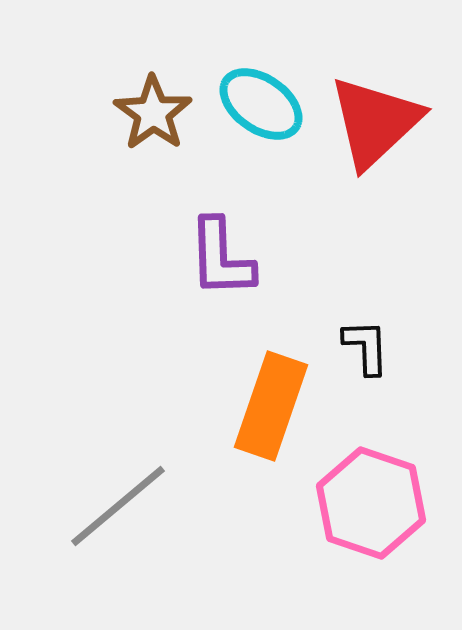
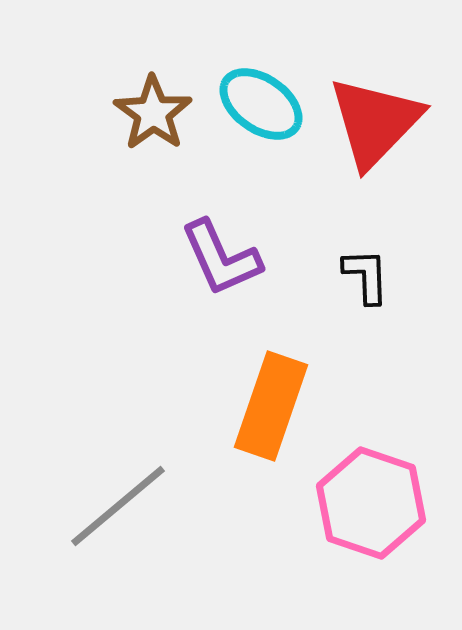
red triangle: rotated 3 degrees counterclockwise
purple L-shape: rotated 22 degrees counterclockwise
black L-shape: moved 71 px up
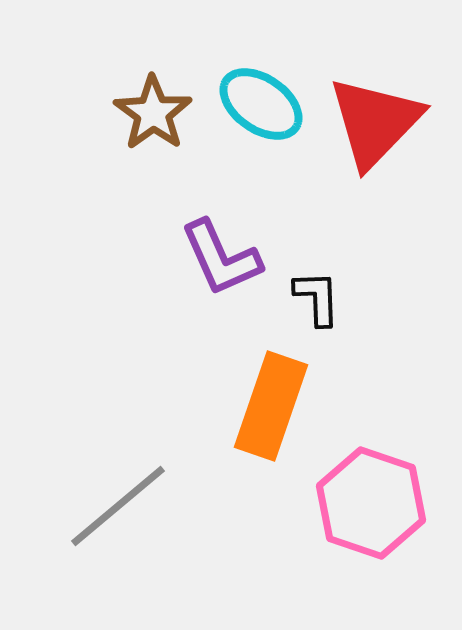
black L-shape: moved 49 px left, 22 px down
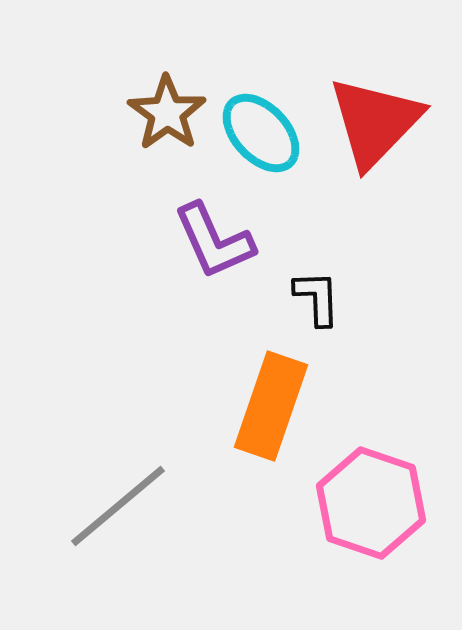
cyan ellipse: moved 29 px down; rotated 12 degrees clockwise
brown star: moved 14 px right
purple L-shape: moved 7 px left, 17 px up
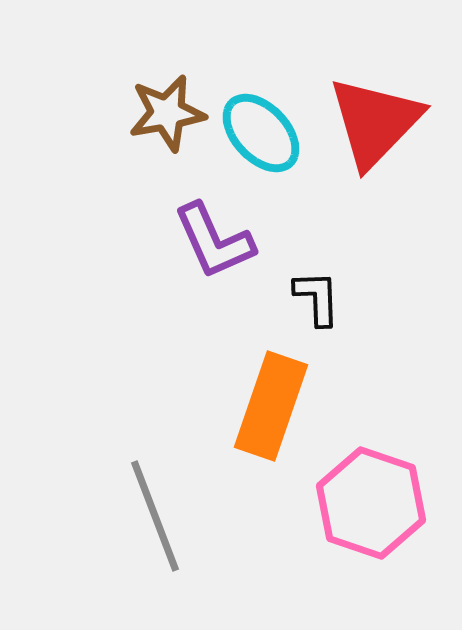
brown star: rotated 26 degrees clockwise
gray line: moved 37 px right, 10 px down; rotated 71 degrees counterclockwise
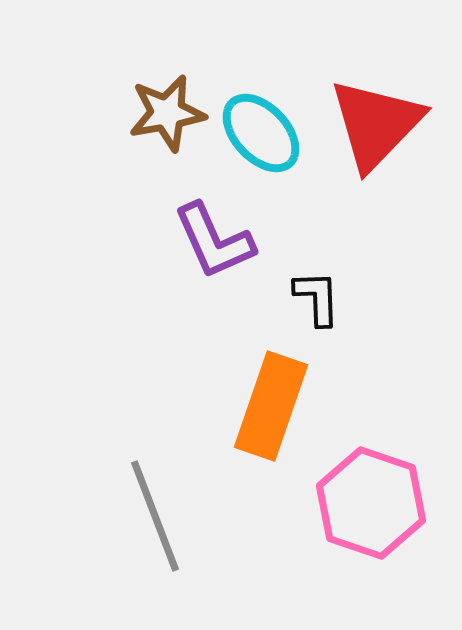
red triangle: moved 1 px right, 2 px down
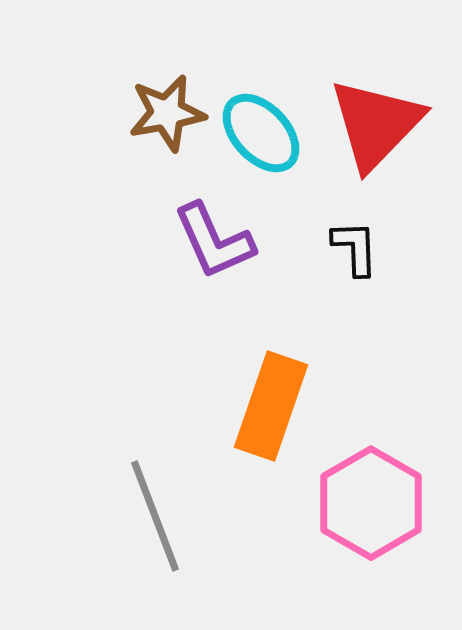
black L-shape: moved 38 px right, 50 px up
pink hexagon: rotated 11 degrees clockwise
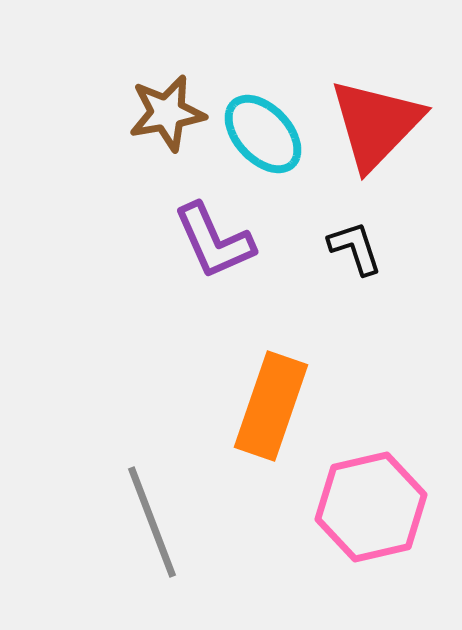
cyan ellipse: moved 2 px right, 1 px down
black L-shape: rotated 16 degrees counterclockwise
pink hexagon: moved 4 px down; rotated 17 degrees clockwise
gray line: moved 3 px left, 6 px down
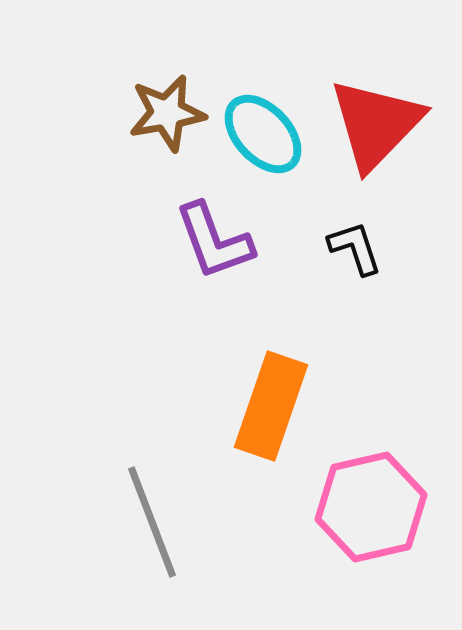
purple L-shape: rotated 4 degrees clockwise
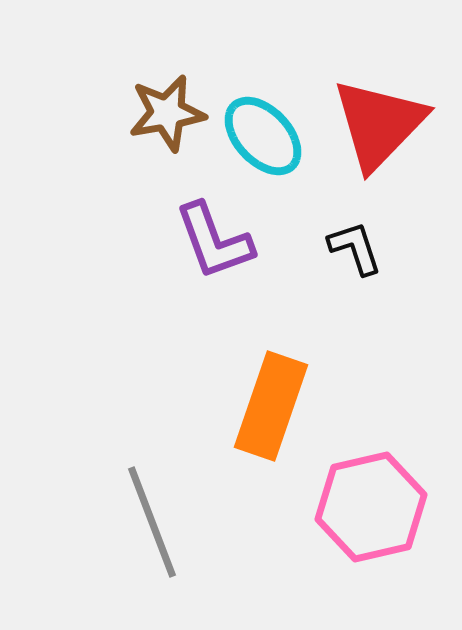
red triangle: moved 3 px right
cyan ellipse: moved 2 px down
